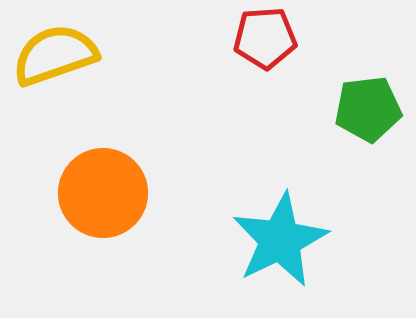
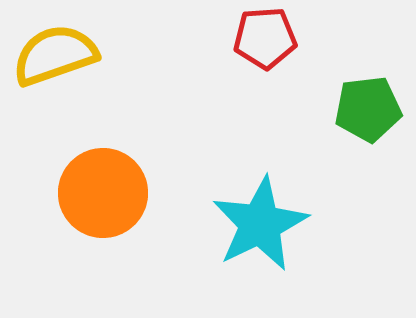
cyan star: moved 20 px left, 16 px up
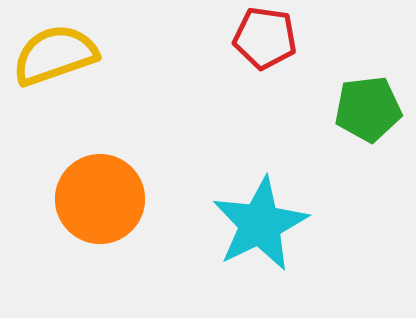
red pentagon: rotated 12 degrees clockwise
orange circle: moved 3 px left, 6 px down
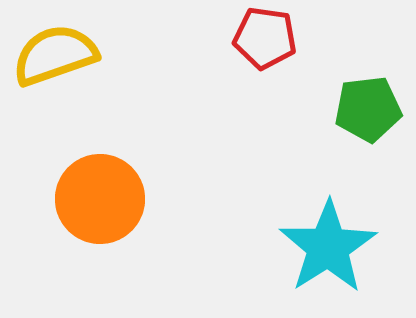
cyan star: moved 68 px right, 23 px down; rotated 6 degrees counterclockwise
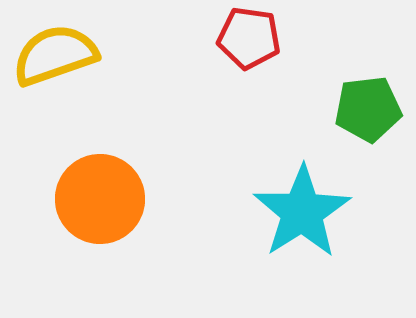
red pentagon: moved 16 px left
cyan star: moved 26 px left, 35 px up
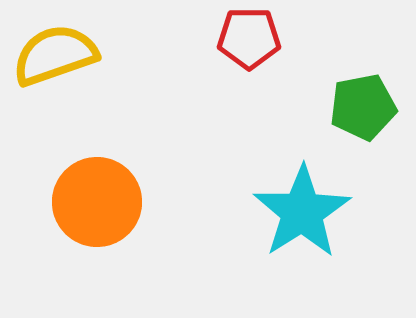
red pentagon: rotated 8 degrees counterclockwise
green pentagon: moved 5 px left, 2 px up; rotated 4 degrees counterclockwise
orange circle: moved 3 px left, 3 px down
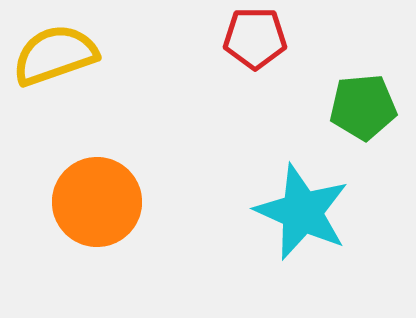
red pentagon: moved 6 px right
green pentagon: rotated 6 degrees clockwise
cyan star: rotated 16 degrees counterclockwise
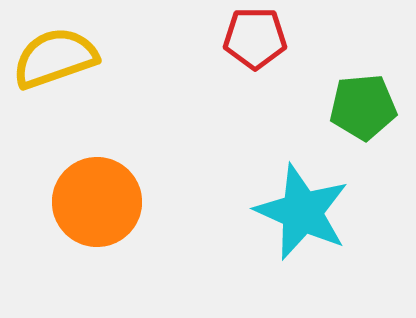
yellow semicircle: moved 3 px down
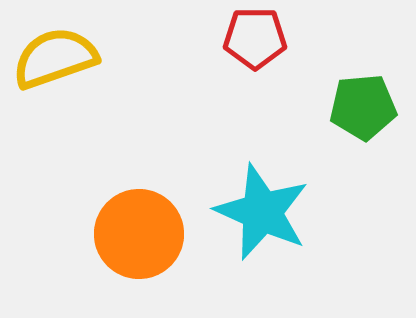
orange circle: moved 42 px right, 32 px down
cyan star: moved 40 px left
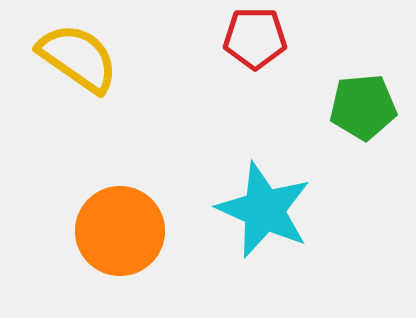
yellow semicircle: moved 23 px right; rotated 54 degrees clockwise
cyan star: moved 2 px right, 2 px up
orange circle: moved 19 px left, 3 px up
